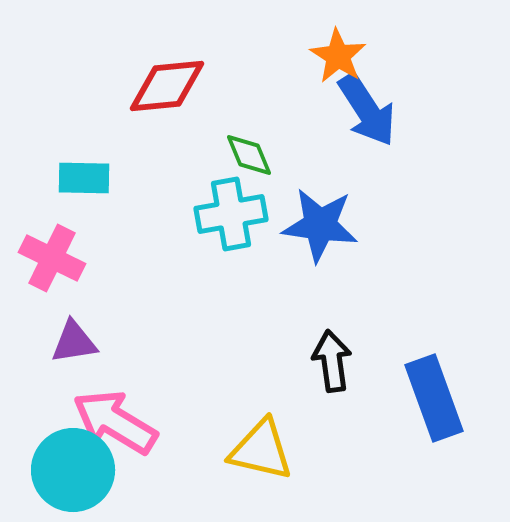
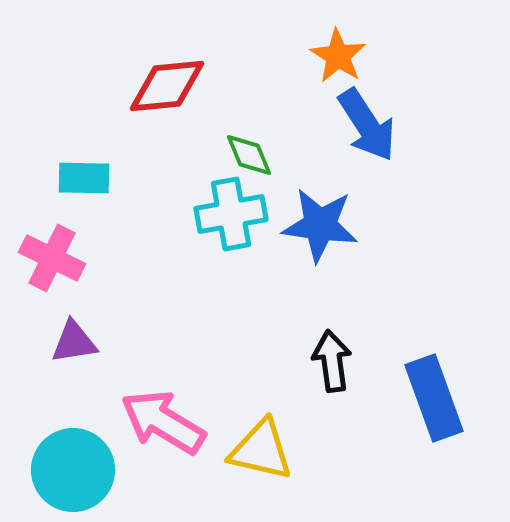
blue arrow: moved 15 px down
pink arrow: moved 48 px right
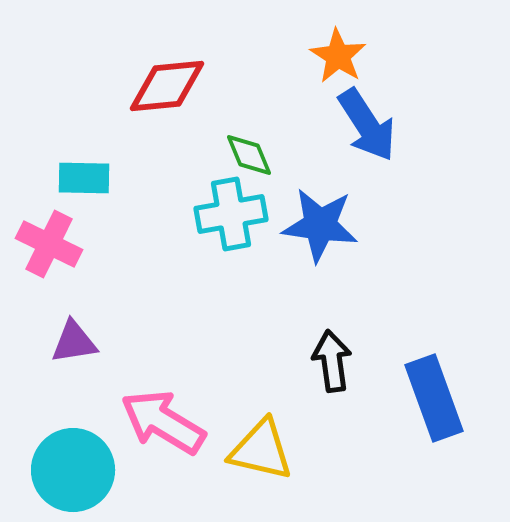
pink cross: moved 3 px left, 14 px up
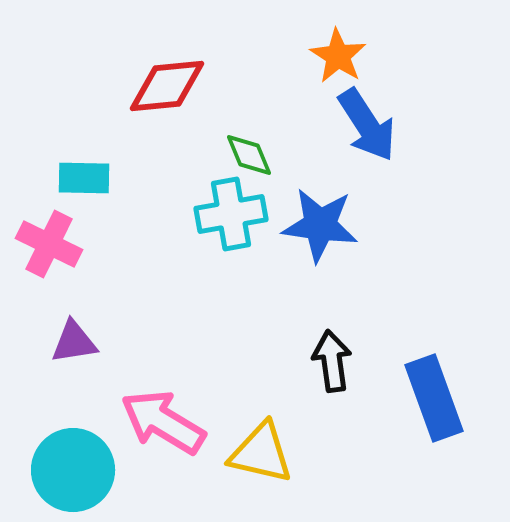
yellow triangle: moved 3 px down
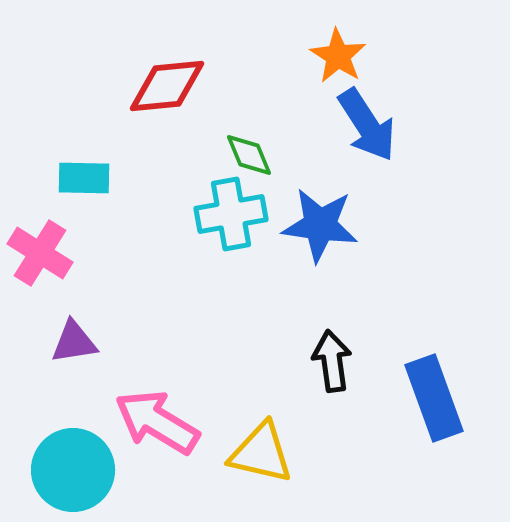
pink cross: moved 9 px left, 9 px down; rotated 6 degrees clockwise
pink arrow: moved 6 px left
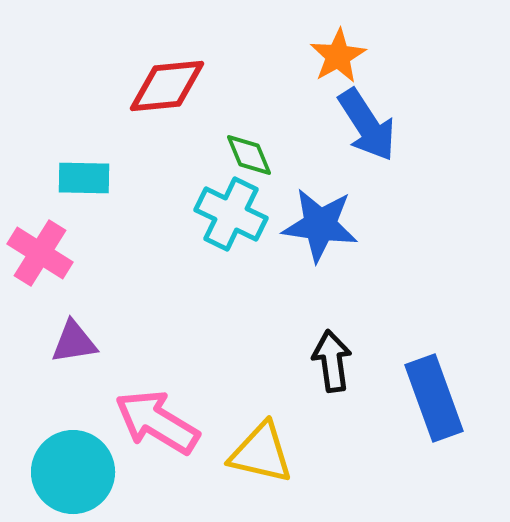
orange star: rotated 10 degrees clockwise
cyan cross: rotated 36 degrees clockwise
cyan circle: moved 2 px down
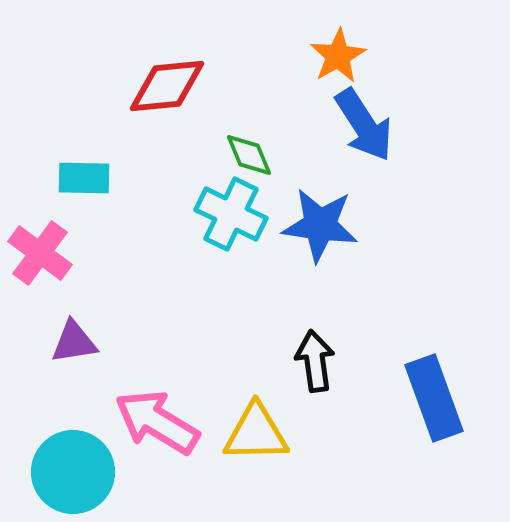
blue arrow: moved 3 px left
pink cross: rotated 4 degrees clockwise
black arrow: moved 17 px left
yellow triangle: moved 5 px left, 20 px up; rotated 14 degrees counterclockwise
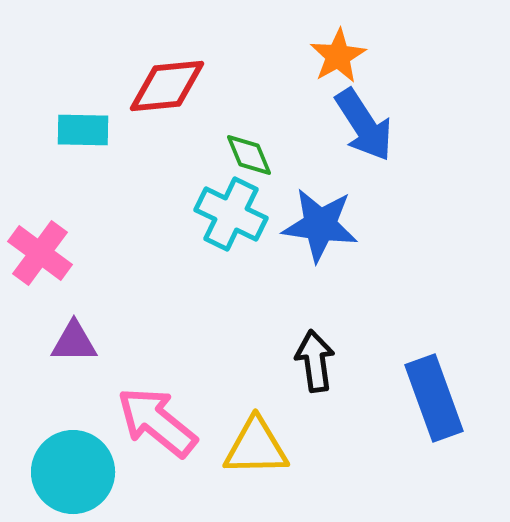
cyan rectangle: moved 1 px left, 48 px up
purple triangle: rotated 9 degrees clockwise
pink arrow: rotated 8 degrees clockwise
yellow triangle: moved 14 px down
